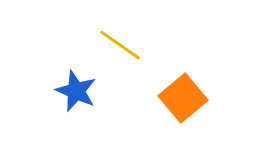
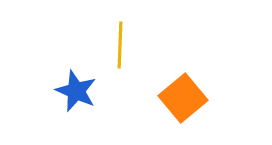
yellow line: rotated 57 degrees clockwise
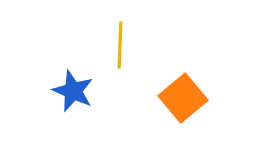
blue star: moved 3 px left
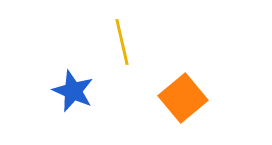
yellow line: moved 2 px right, 3 px up; rotated 15 degrees counterclockwise
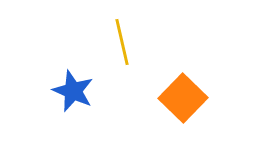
orange square: rotated 6 degrees counterclockwise
